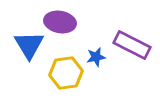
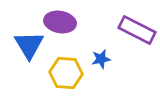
purple rectangle: moved 5 px right, 15 px up
blue star: moved 5 px right, 2 px down
yellow hexagon: rotated 12 degrees clockwise
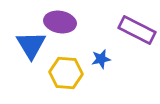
blue triangle: moved 2 px right
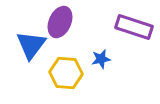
purple ellipse: rotated 76 degrees counterclockwise
purple rectangle: moved 3 px left, 3 px up; rotated 9 degrees counterclockwise
blue triangle: rotated 8 degrees clockwise
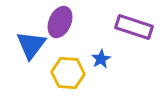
blue star: rotated 18 degrees counterclockwise
yellow hexagon: moved 2 px right
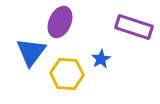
blue triangle: moved 7 px down
yellow hexagon: moved 1 px left, 1 px down
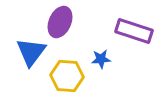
purple rectangle: moved 4 px down
blue star: rotated 24 degrees clockwise
yellow hexagon: moved 2 px down
